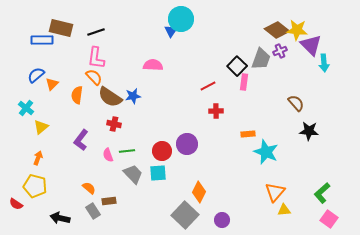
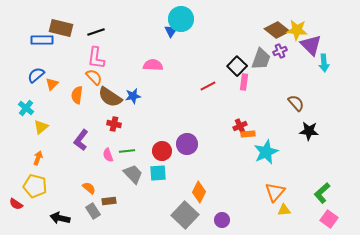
red cross at (216, 111): moved 24 px right, 15 px down; rotated 24 degrees counterclockwise
cyan star at (266, 152): rotated 25 degrees clockwise
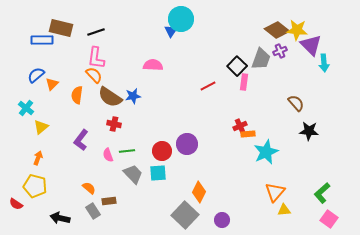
orange semicircle at (94, 77): moved 2 px up
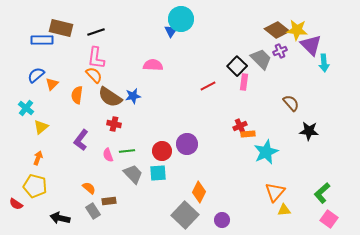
gray trapezoid at (261, 59): rotated 65 degrees counterclockwise
brown semicircle at (296, 103): moved 5 px left
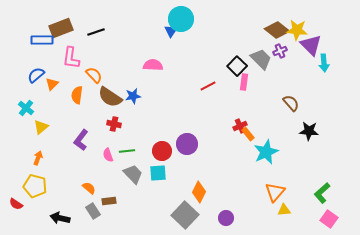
brown rectangle at (61, 28): rotated 35 degrees counterclockwise
pink L-shape at (96, 58): moved 25 px left
orange rectangle at (248, 134): rotated 56 degrees clockwise
purple circle at (222, 220): moved 4 px right, 2 px up
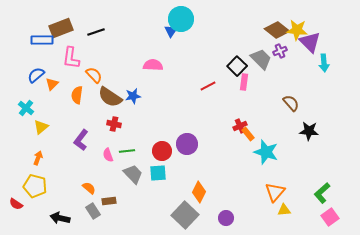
purple triangle at (311, 45): moved 1 px left, 3 px up
cyan star at (266, 152): rotated 30 degrees counterclockwise
pink square at (329, 219): moved 1 px right, 2 px up; rotated 18 degrees clockwise
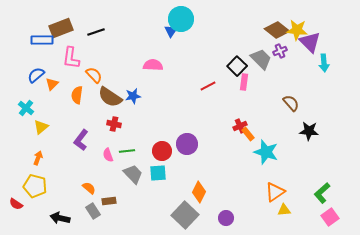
orange triangle at (275, 192): rotated 15 degrees clockwise
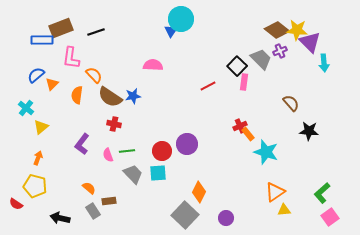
purple L-shape at (81, 140): moved 1 px right, 4 px down
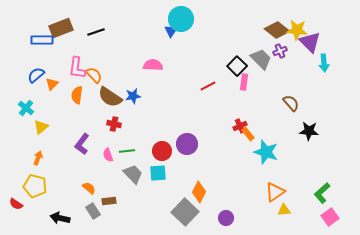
pink L-shape at (71, 58): moved 6 px right, 10 px down
gray square at (185, 215): moved 3 px up
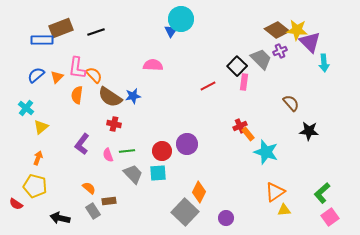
orange triangle at (52, 84): moved 5 px right, 7 px up
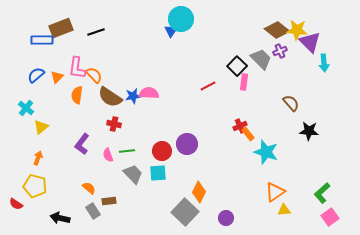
pink semicircle at (153, 65): moved 4 px left, 28 px down
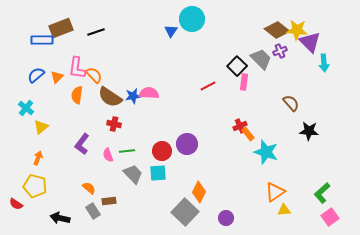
cyan circle at (181, 19): moved 11 px right
